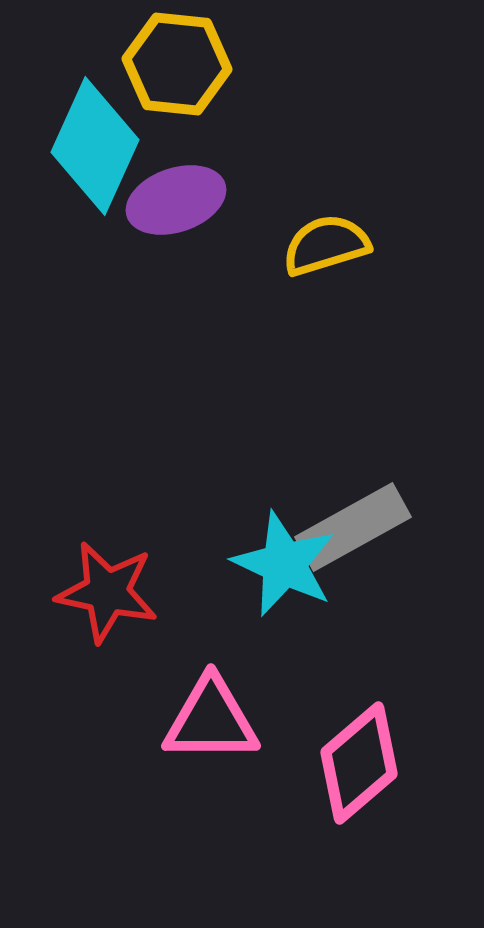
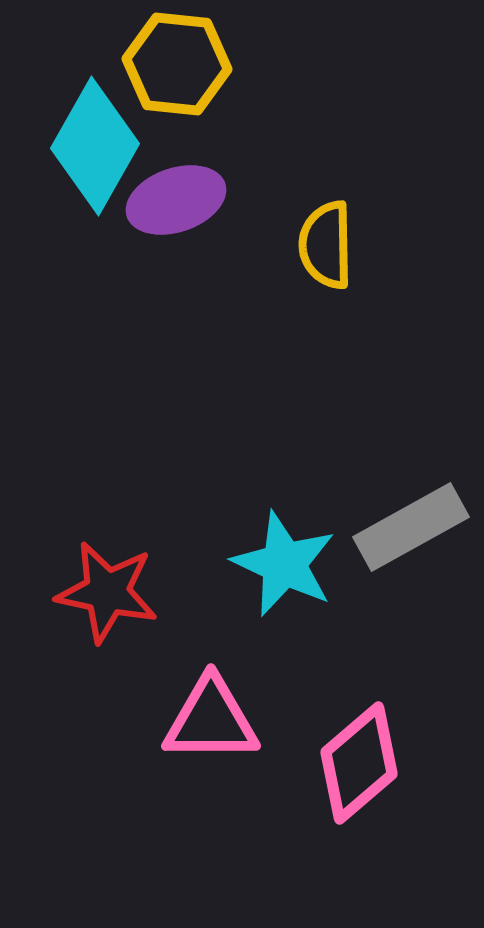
cyan diamond: rotated 5 degrees clockwise
yellow semicircle: rotated 74 degrees counterclockwise
gray rectangle: moved 58 px right
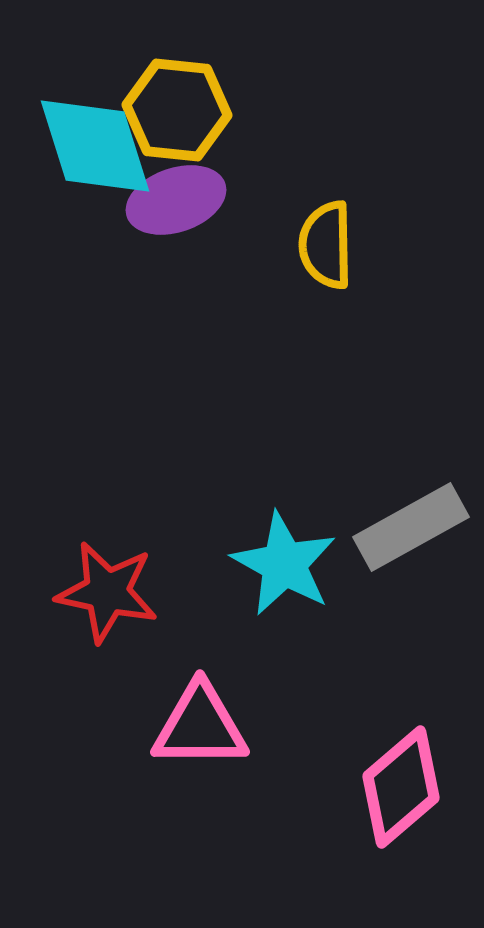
yellow hexagon: moved 46 px down
cyan diamond: rotated 47 degrees counterclockwise
cyan star: rotated 4 degrees clockwise
pink triangle: moved 11 px left, 6 px down
pink diamond: moved 42 px right, 24 px down
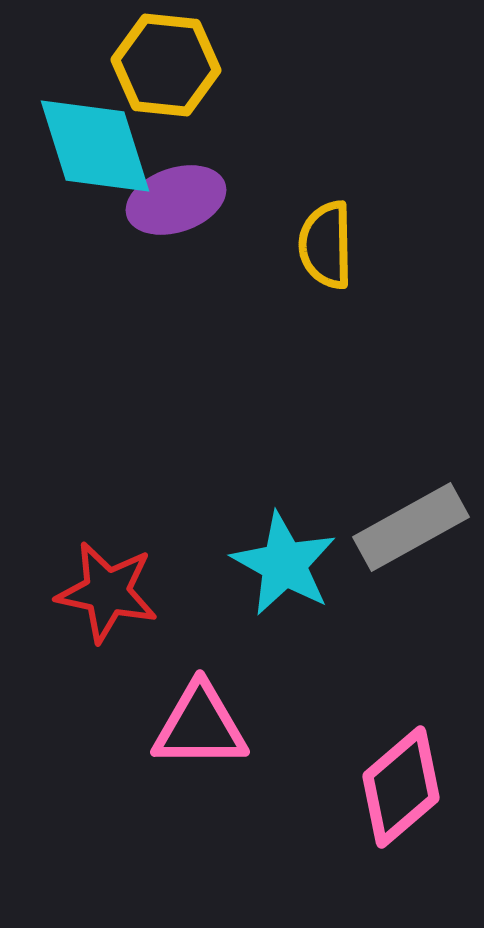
yellow hexagon: moved 11 px left, 45 px up
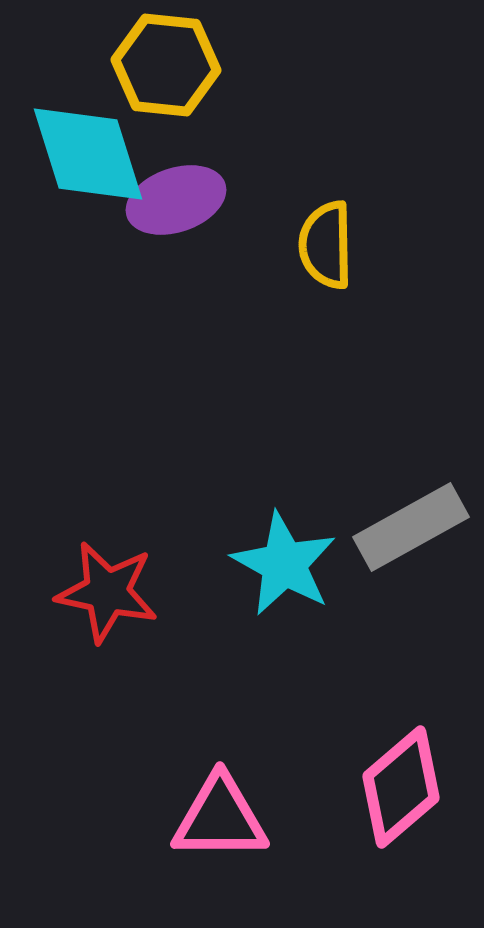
cyan diamond: moved 7 px left, 8 px down
pink triangle: moved 20 px right, 92 px down
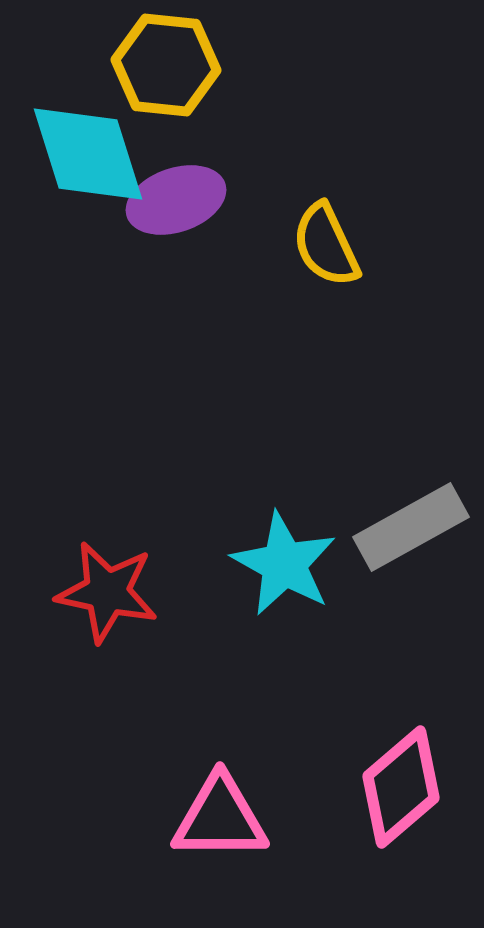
yellow semicircle: rotated 24 degrees counterclockwise
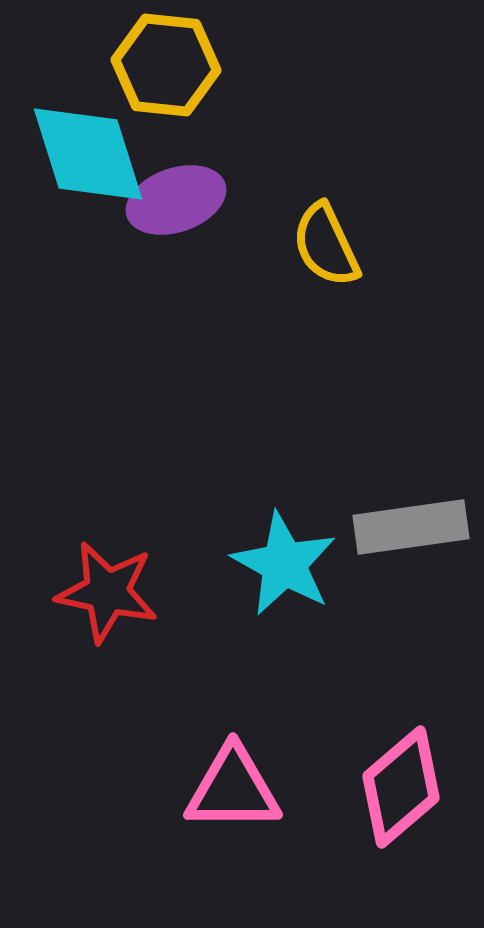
gray rectangle: rotated 21 degrees clockwise
pink triangle: moved 13 px right, 29 px up
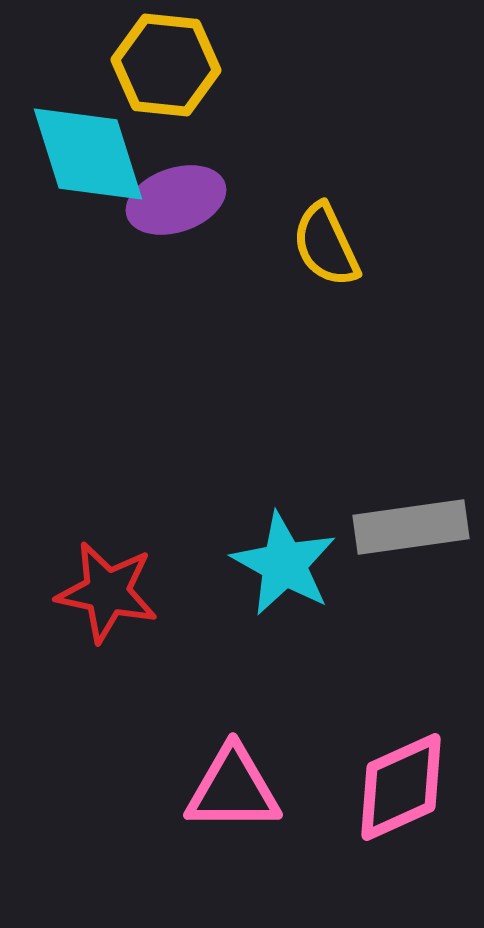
pink diamond: rotated 16 degrees clockwise
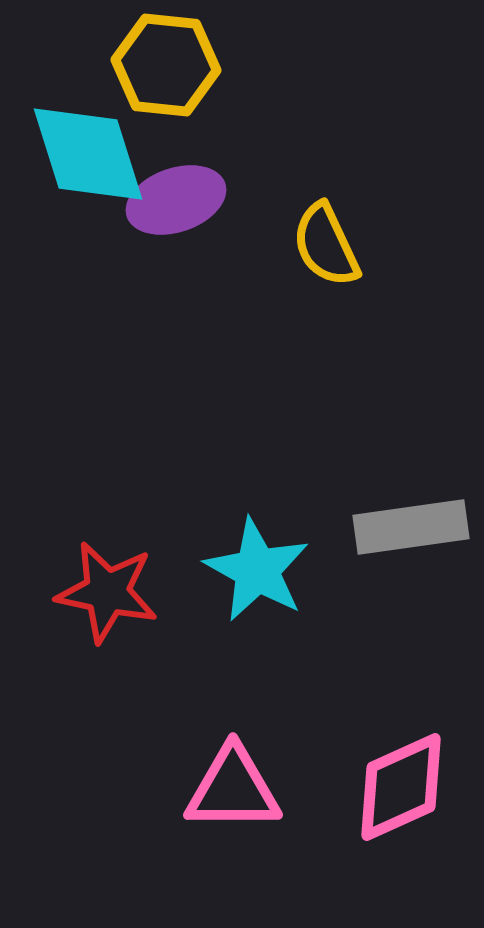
cyan star: moved 27 px left, 6 px down
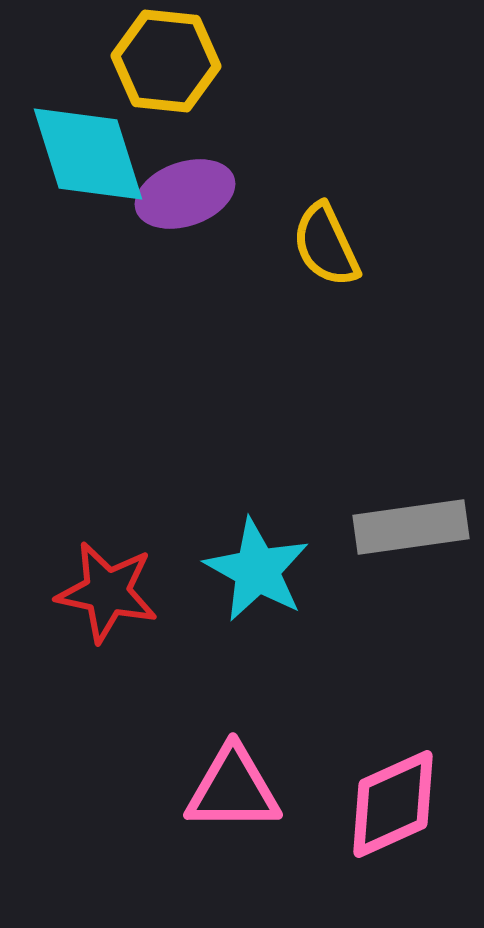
yellow hexagon: moved 4 px up
purple ellipse: moved 9 px right, 6 px up
pink diamond: moved 8 px left, 17 px down
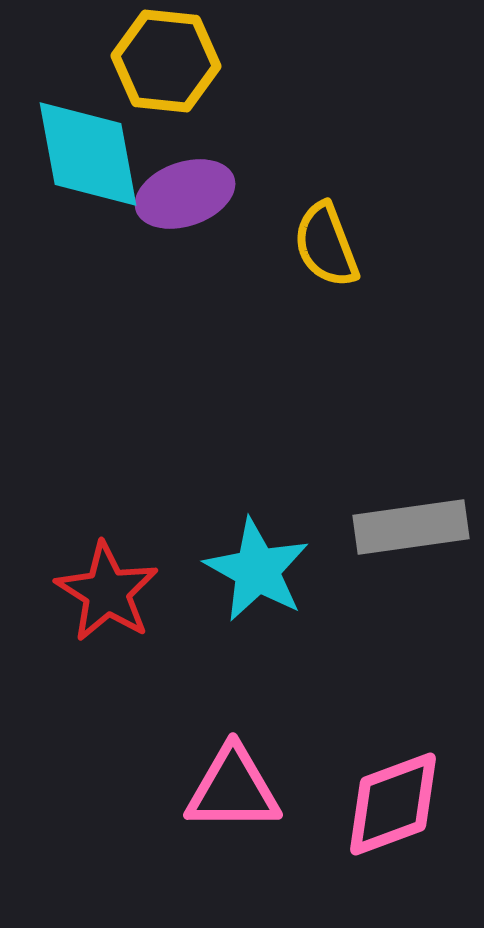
cyan diamond: rotated 7 degrees clockwise
yellow semicircle: rotated 4 degrees clockwise
red star: rotated 20 degrees clockwise
pink diamond: rotated 4 degrees clockwise
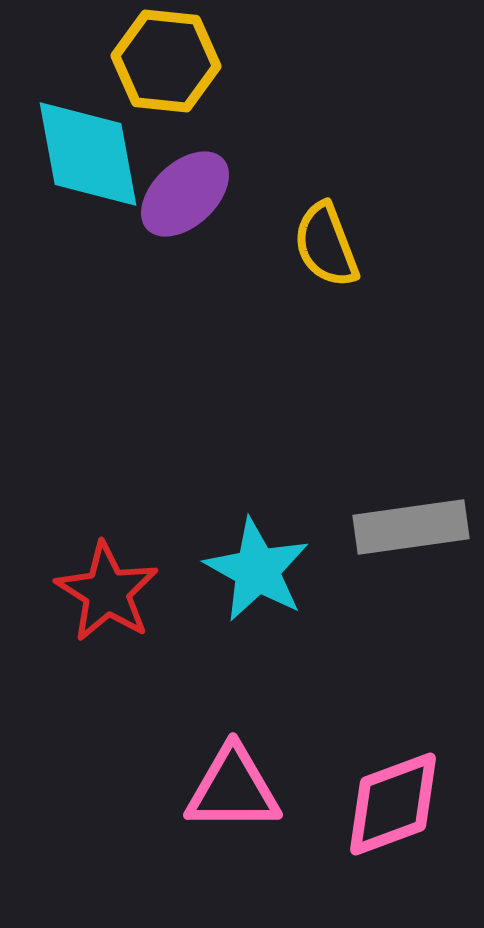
purple ellipse: rotated 24 degrees counterclockwise
